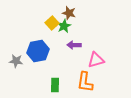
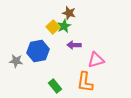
yellow square: moved 1 px right, 4 px down
green rectangle: moved 1 px down; rotated 40 degrees counterclockwise
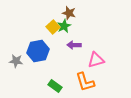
orange L-shape: rotated 25 degrees counterclockwise
green rectangle: rotated 16 degrees counterclockwise
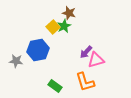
purple arrow: moved 12 px right, 7 px down; rotated 48 degrees counterclockwise
blue hexagon: moved 1 px up
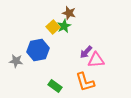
pink triangle: rotated 12 degrees clockwise
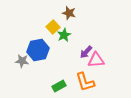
green star: moved 9 px down
gray star: moved 6 px right
green rectangle: moved 4 px right; rotated 64 degrees counterclockwise
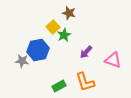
pink triangle: moved 17 px right; rotated 24 degrees clockwise
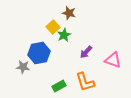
blue hexagon: moved 1 px right, 3 px down
gray star: moved 1 px right, 6 px down
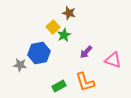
gray star: moved 3 px left, 2 px up
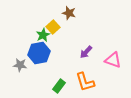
green star: moved 21 px left
green rectangle: rotated 24 degrees counterclockwise
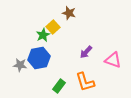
blue hexagon: moved 5 px down
